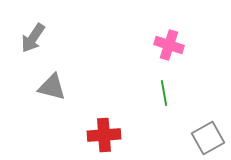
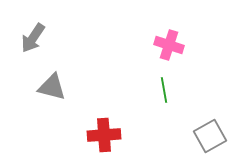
green line: moved 3 px up
gray square: moved 2 px right, 2 px up
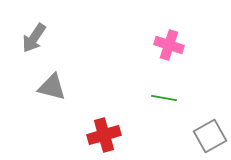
gray arrow: moved 1 px right
green line: moved 8 px down; rotated 70 degrees counterclockwise
red cross: rotated 12 degrees counterclockwise
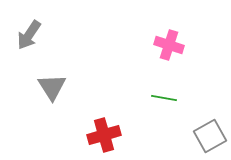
gray arrow: moved 5 px left, 3 px up
gray triangle: rotated 44 degrees clockwise
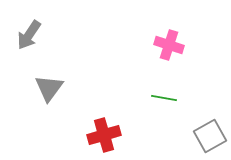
gray triangle: moved 3 px left, 1 px down; rotated 8 degrees clockwise
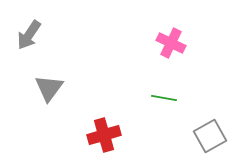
pink cross: moved 2 px right, 2 px up; rotated 8 degrees clockwise
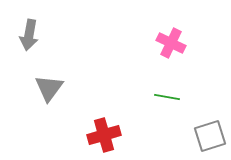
gray arrow: rotated 24 degrees counterclockwise
green line: moved 3 px right, 1 px up
gray square: rotated 12 degrees clockwise
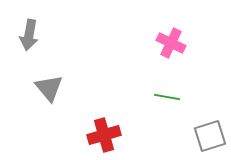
gray triangle: rotated 16 degrees counterclockwise
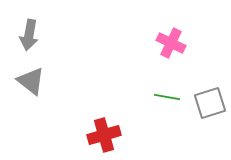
gray triangle: moved 18 px left, 7 px up; rotated 12 degrees counterclockwise
gray square: moved 33 px up
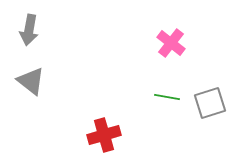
gray arrow: moved 5 px up
pink cross: rotated 12 degrees clockwise
